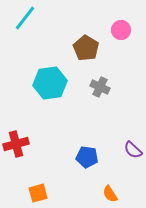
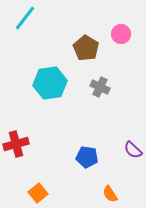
pink circle: moved 4 px down
orange square: rotated 24 degrees counterclockwise
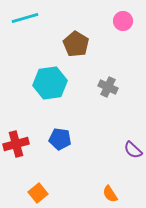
cyan line: rotated 36 degrees clockwise
pink circle: moved 2 px right, 13 px up
brown pentagon: moved 10 px left, 4 px up
gray cross: moved 8 px right
blue pentagon: moved 27 px left, 18 px up
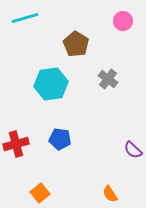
cyan hexagon: moved 1 px right, 1 px down
gray cross: moved 8 px up; rotated 12 degrees clockwise
orange square: moved 2 px right
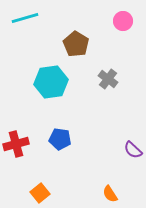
cyan hexagon: moved 2 px up
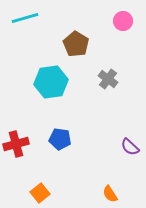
purple semicircle: moved 3 px left, 3 px up
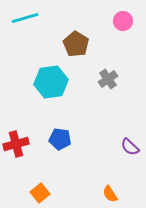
gray cross: rotated 18 degrees clockwise
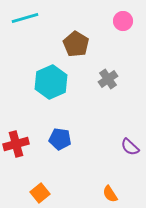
cyan hexagon: rotated 16 degrees counterclockwise
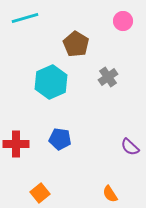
gray cross: moved 2 px up
red cross: rotated 15 degrees clockwise
